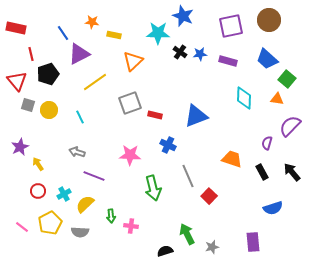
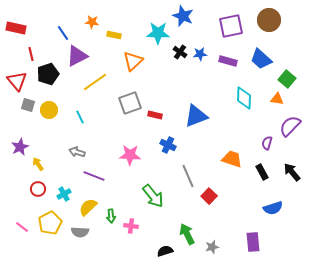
purple triangle at (79, 54): moved 2 px left, 2 px down
blue trapezoid at (267, 59): moved 6 px left
green arrow at (153, 188): moved 8 px down; rotated 25 degrees counterclockwise
red circle at (38, 191): moved 2 px up
yellow semicircle at (85, 204): moved 3 px right, 3 px down
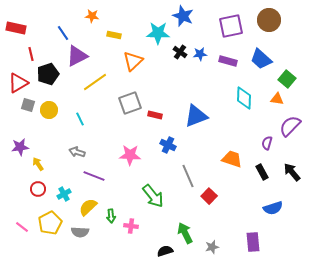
orange star at (92, 22): moved 6 px up
red triangle at (17, 81): moved 1 px right, 2 px down; rotated 40 degrees clockwise
cyan line at (80, 117): moved 2 px down
purple star at (20, 147): rotated 18 degrees clockwise
green arrow at (187, 234): moved 2 px left, 1 px up
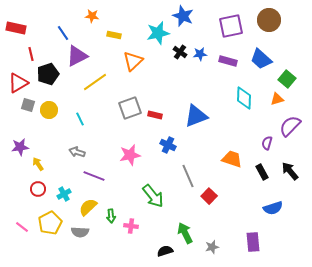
cyan star at (158, 33): rotated 15 degrees counterclockwise
orange triangle at (277, 99): rotated 24 degrees counterclockwise
gray square at (130, 103): moved 5 px down
pink star at (130, 155): rotated 15 degrees counterclockwise
black arrow at (292, 172): moved 2 px left, 1 px up
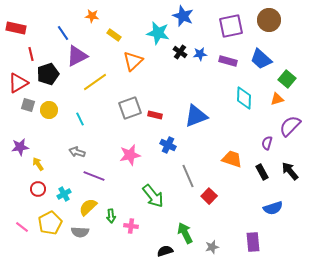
cyan star at (158, 33): rotated 25 degrees clockwise
yellow rectangle at (114, 35): rotated 24 degrees clockwise
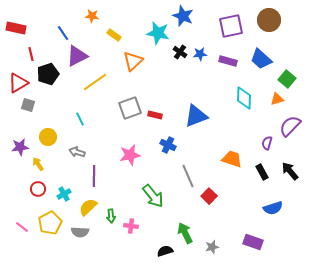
yellow circle at (49, 110): moved 1 px left, 27 px down
purple line at (94, 176): rotated 70 degrees clockwise
purple rectangle at (253, 242): rotated 66 degrees counterclockwise
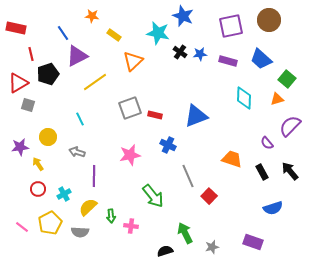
purple semicircle at (267, 143): rotated 56 degrees counterclockwise
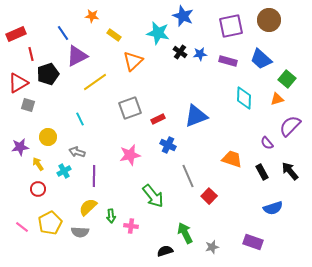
red rectangle at (16, 28): moved 6 px down; rotated 36 degrees counterclockwise
red rectangle at (155, 115): moved 3 px right, 4 px down; rotated 40 degrees counterclockwise
cyan cross at (64, 194): moved 23 px up
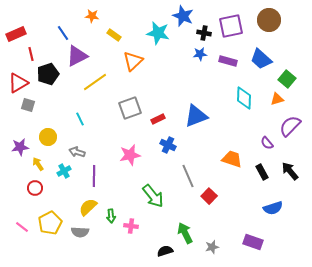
black cross at (180, 52): moved 24 px right, 19 px up; rotated 24 degrees counterclockwise
red circle at (38, 189): moved 3 px left, 1 px up
